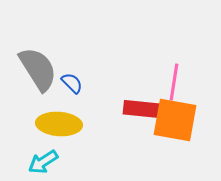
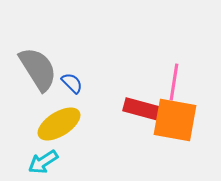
red rectangle: rotated 9 degrees clockwise
yellow ellipse: rotated 36 degrees counterclockwise
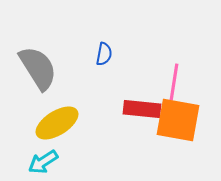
gray semicircle: moved 1 px up
blue semicircle: moved 32 px right, 29 px up; rotated 55 degrees clockwise
red rectangle: rotated 9 degrees counterclockwise
orange square: moved 3 px right
yellow ellipse: moved 2 px left, 1 px up
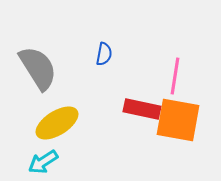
pink line: moved 1 px right, 6 px up
red rectangle: rotated 6 degrees clockwise
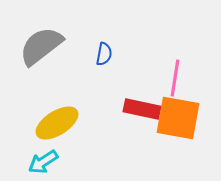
gray semicircle: moved 3 px right, 22 px up; rotated 96 degrees counterclockwise
pink line: moved 2 px down
orange square: moved 2 px up
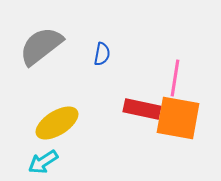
blue semicircle: moved 2 px left
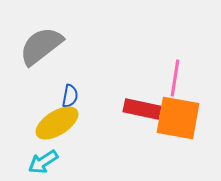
blue semicircle: moved 32 px left, 42 px down
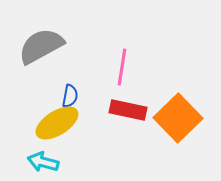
gray semicircle: rotated 9 degrees clockwise
pink line: moved 53 px left, 11 px up
red rectangle: moved 14 px left, 1 px down
orange square: rotated 36 degrees clockwise
cyan arrow: rotated 48 degrees clockwise
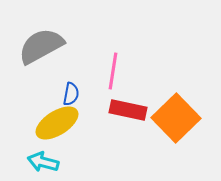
pink line: moved 9 px left, 4 px down
blue semicircle: moved 1 px right, 2 px up
orange square: moved 2 px left
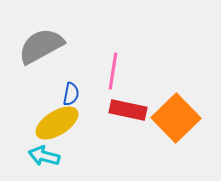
cyan arrow: moved 1 px right, 6 px up
